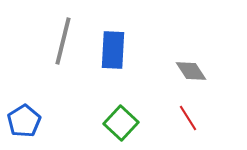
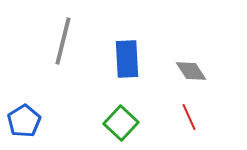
blue rectangle: moved 14 px right, 9 px down; rotated 6 degrees counterclockwise
red line: moved 1 px right, 1 px up; rotated 8 degrees clockwise
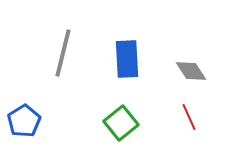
gray line: moved 12 px down
green square: rotated 8 degrees clockwise
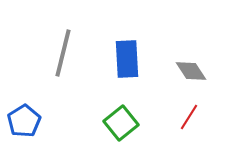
red line: rotated 56 degrees clockwise
